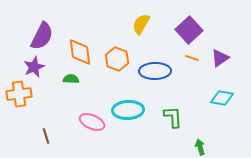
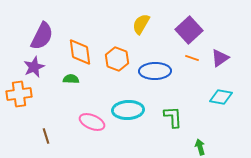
cyan diamond: moved 1 px left, 1 px up
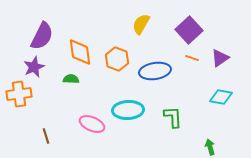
blue ellipse: rotated 8 degrees counterclockwise
pink ellipse: moved 2 px down
green arrow: moved 10 px right
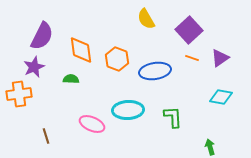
yellow semicircle: moved 5 px right, 5 px up; rotated 60 degrees counterclockwise
orange diamond: moved 1 px right, 2 px up
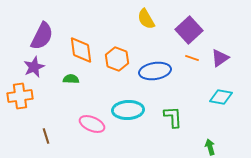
orange cross: moved 1 px right, 2 px down
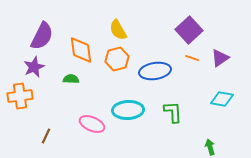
yellow semicircle: moved 28 px left, 11 px down
orange hexagon: rotated 25 degrees clockwise
cyan diamond: moved 1 px right, 2 px down
green L-shape: moved 5 px up
brown line: rotated 42 degrees clockwise
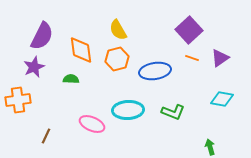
orange cross: moved 2 px left, 4 px down
green L-shape: rotated 115 degrees clockwise
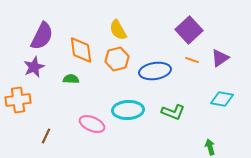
orange line: moved 2 px down
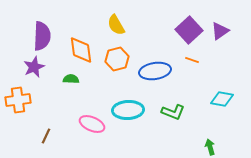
yellow semicircle: moved 2 px left, 5 px up
purple semicircle: rotated 24 degrees counterclockwise
purple triangle: moved 27 px up
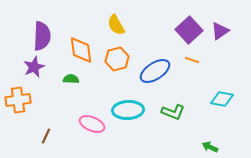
blue ellipse: rotated 24 degrees counterclockwise
green arrow: rotated 49 degrees counterclockwise
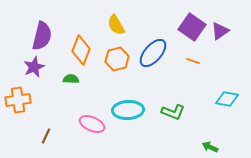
purple square: moved 3 px right, 3 px up; rotated 12 degrees counterclockwise
purple semicircle: rotated 12 degrees clockwise
orange diamond: rotated 28 degrees clockwise
orange line: moved 1 px right, 1 px down
blue ellipse: moved 2 px left, 18 px up; rotated 16 degrees counterclockwise
cyan diamond: moved 5 px right
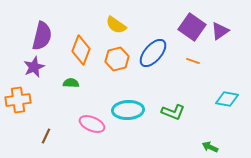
yellow semicircle: rotated 25 degrees counterclockwise
green semicircle: moved 4 px down
